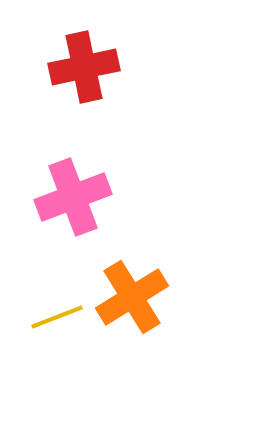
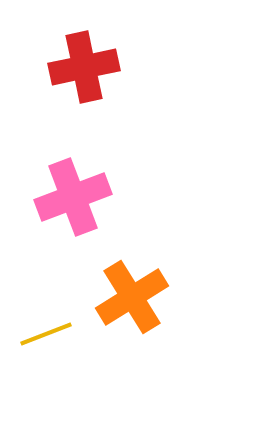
yellow line: moved 11 px left, 17 px down
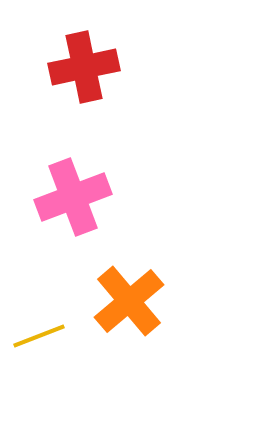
orange cross: moved 3 px left, 4 px down; rotated 8 degrees counterclockwise
yellow line: moved 7 px left, 2 px down
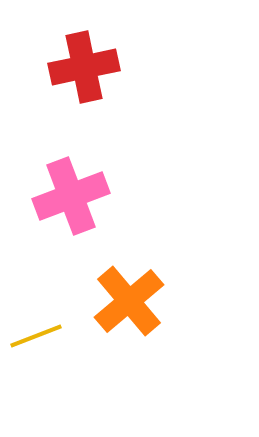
pink cross: moved 2 px left, 1 px up
yellow line: moved 3 px left
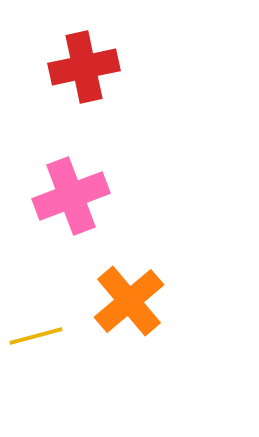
yellow line: rotated 6 degrees clockwise
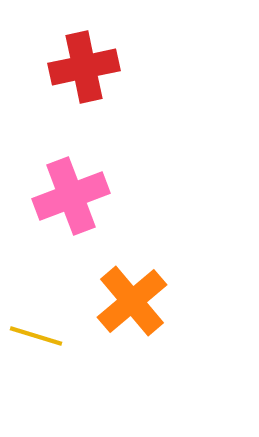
orange cross: moved 3 px right
yellow line: rotated 32 degrees clockwise
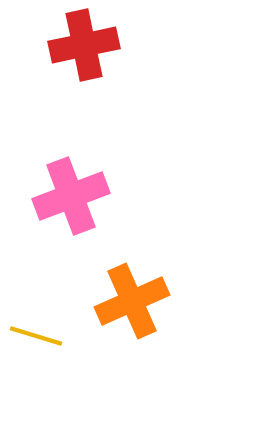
red cross: moved 22 px up
orange cross: rotated 16 degrees clockwise
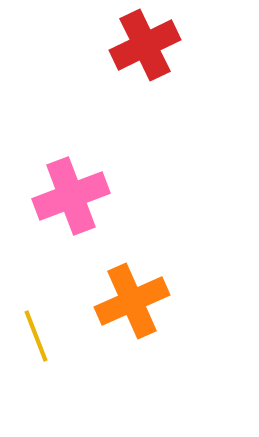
red cross: moved 61 px right; rotated 14 degrees counterclockwise
yellow line: rotated 52 degrees clockwise
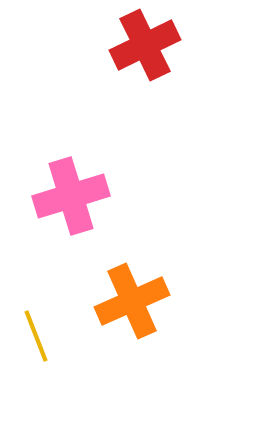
pink cross: rotated 4 degrees clockwise
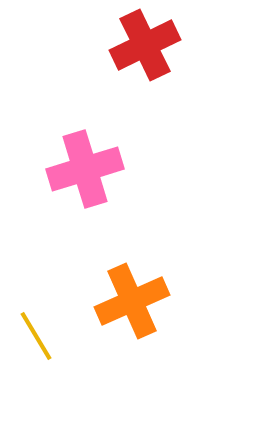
pink cross: moved 14 px right, 27 px up
yellow line: rotated 10 degrees counterclockwise
